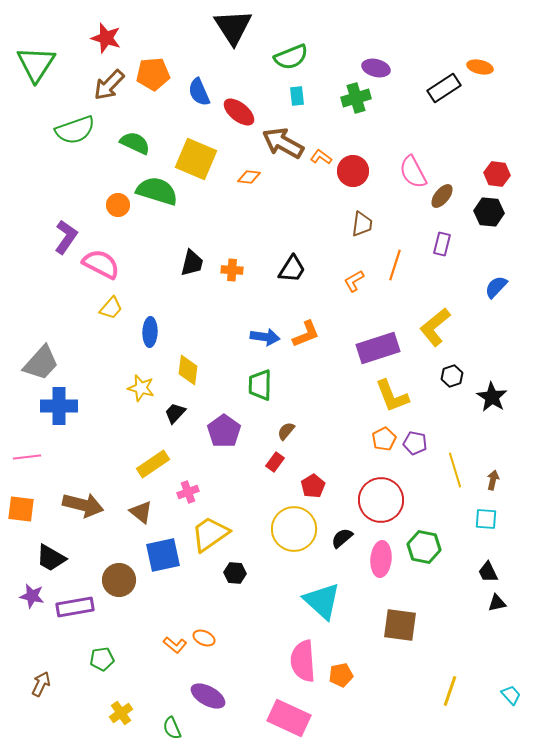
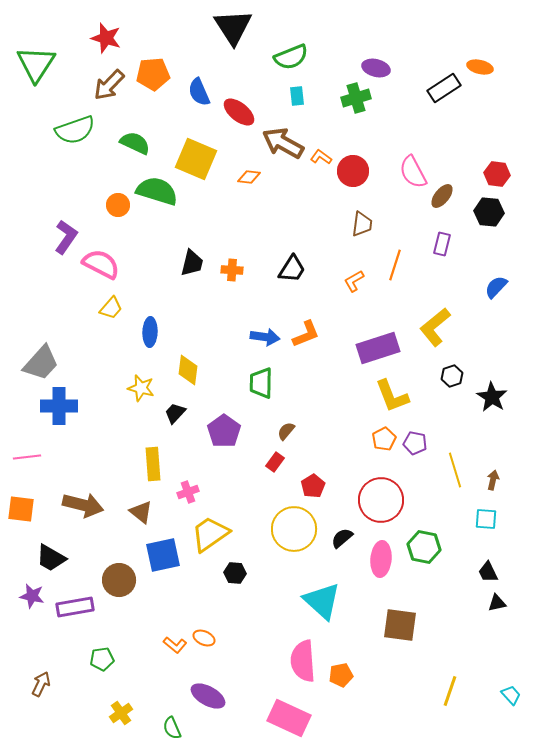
green trapezoid at (260, 385): moved 1 px right, 2 px up
yellow rectangle at (153, 464): rotated 60 degrees counterclockwise
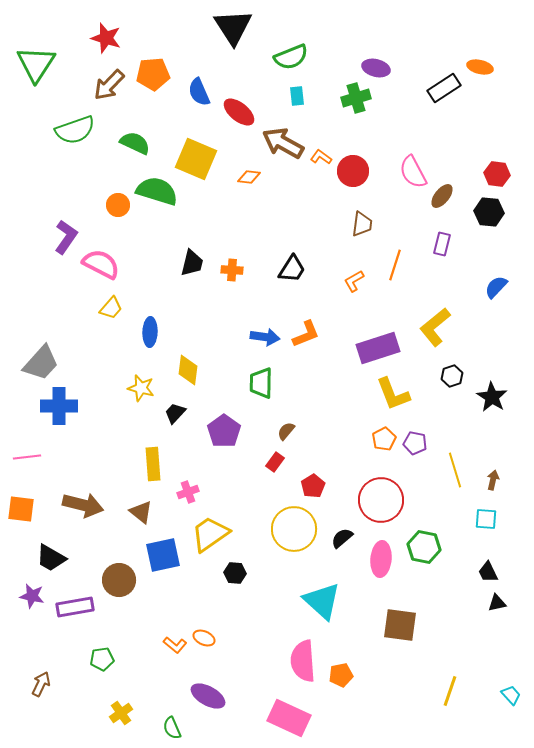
yellow L-shape at (392, 396): moved 1 px right, 2 px up
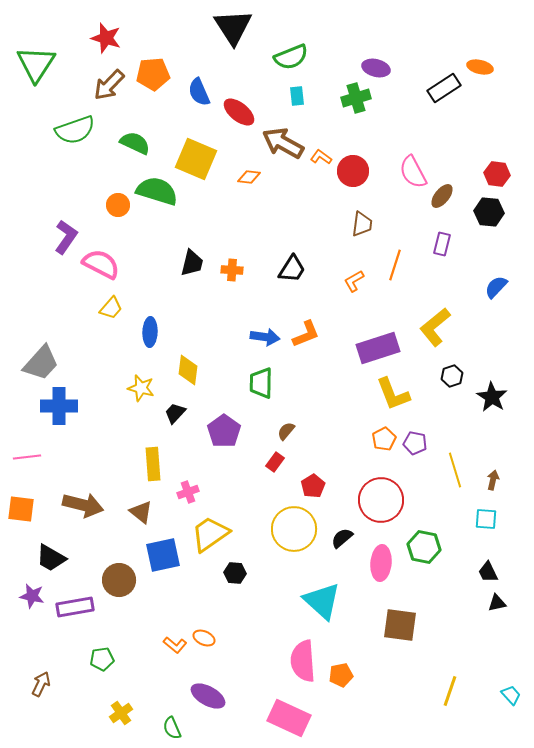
pink ellipse at (381, 559): moved 4 px down
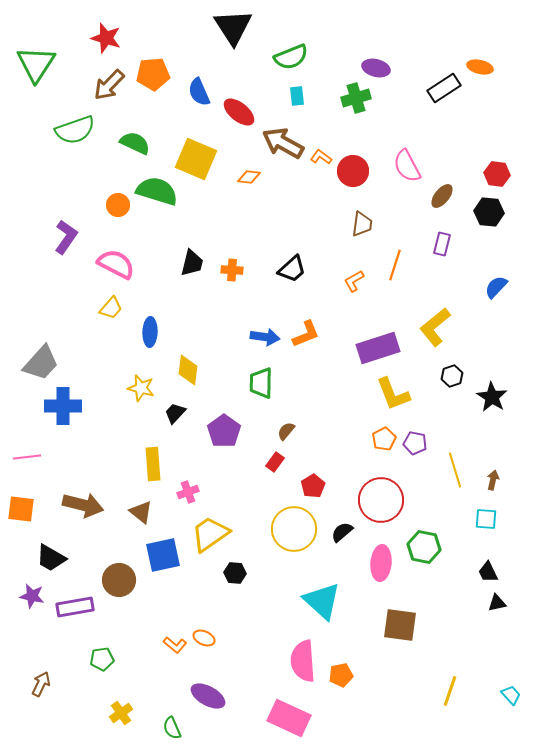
pink semicircle at (413, 172): moved 6 px left, 6 px up
pink semicircle at (101, 264): moved 15 px right
black trapezoid at (292, 269): rotated 16 degrees clockwise
blue cross at (59, 406): moved 4 px right
black semicircle at (342, 538): moved 6 px up
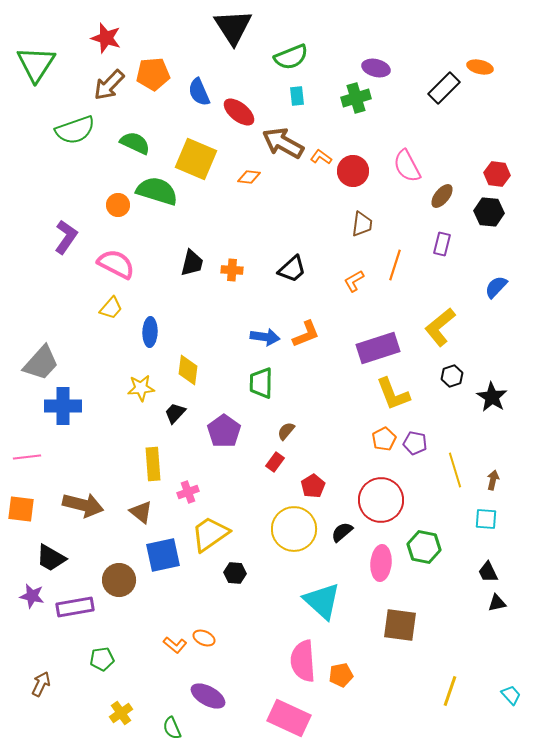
black rectangle at (444, 88): rotated 12 degrees counterclockwise
yellow L-shape at (435, 327): moved 5 px right
yellow star at (141, 388): rotated 20 degrees counterclockwise
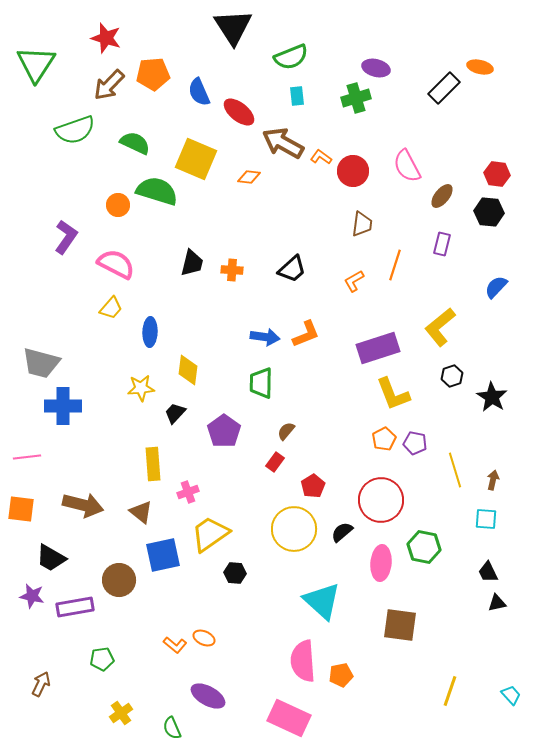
gray trapezoid at (41, 363): rotated 63 degrees clockwise
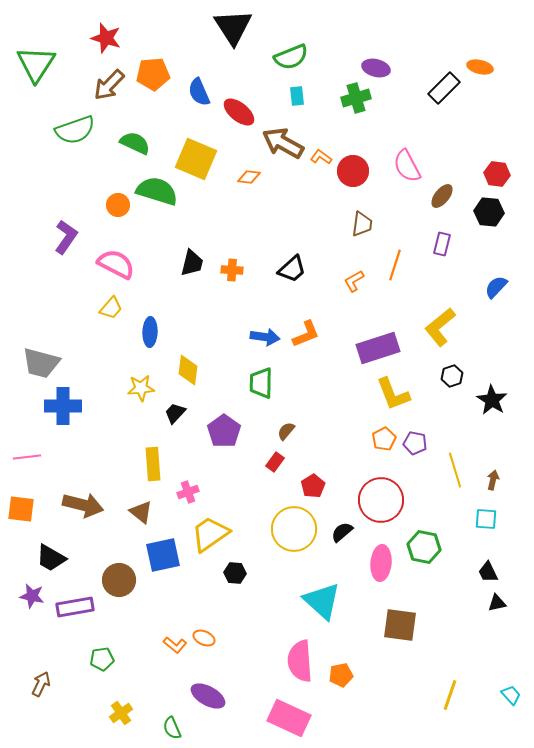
black star at (492, 397): moved 3 px down
pink semicircle at (303, 661): moved 3 px left
yellow line at (450, 691): moved 4 px down
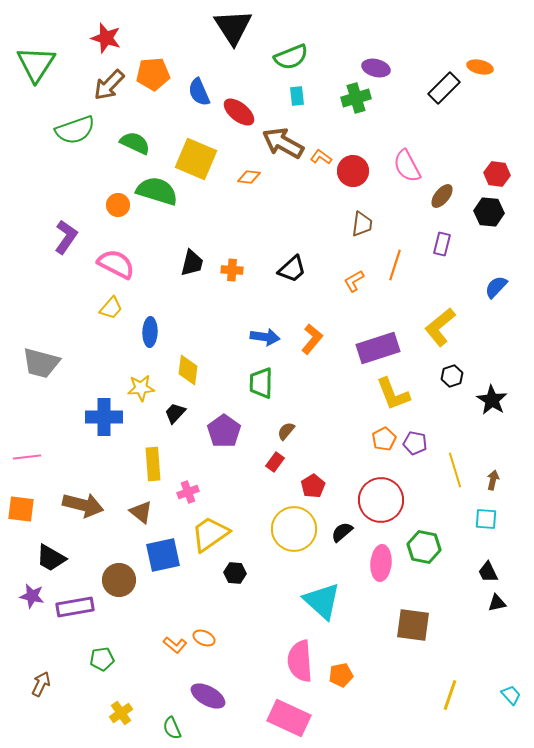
orange L-shape at (306, 334): moved 6 px right, 5 px down; rotated 28 degrees counterclockwise
blue cross at (63, 406): moved 41 px right, 11 px down
brown square at (400, 625): moved 13 px right
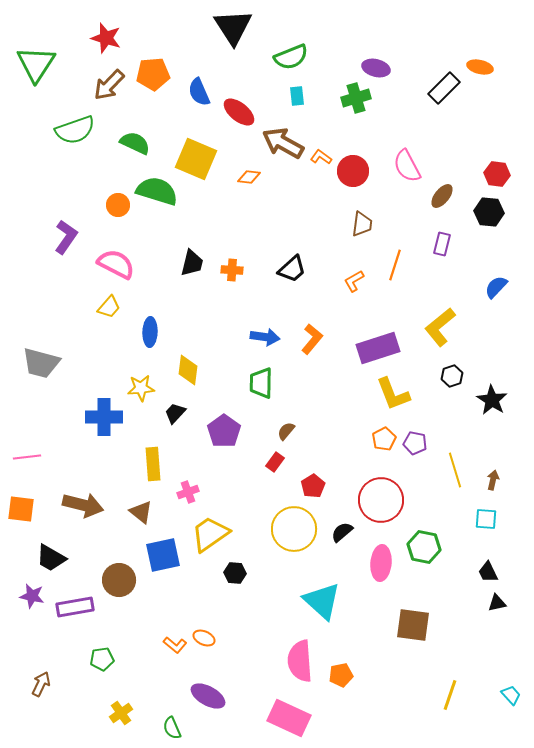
yellow trapezoid at (111, 308): moved 2 px left, 1 px up
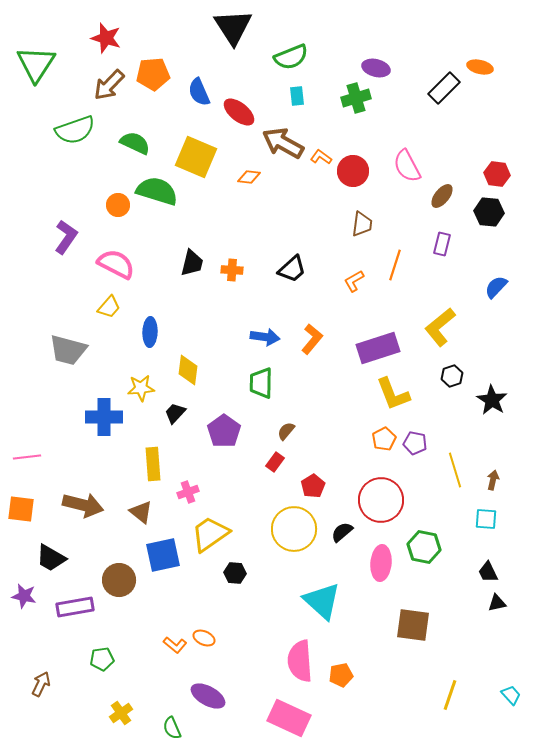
yellow square at (196, 159): moved 2 px up
gray trapezoid at (41, 363): moved 27 px right, 13 px up
purple star at (32, 596): moved 8 px left
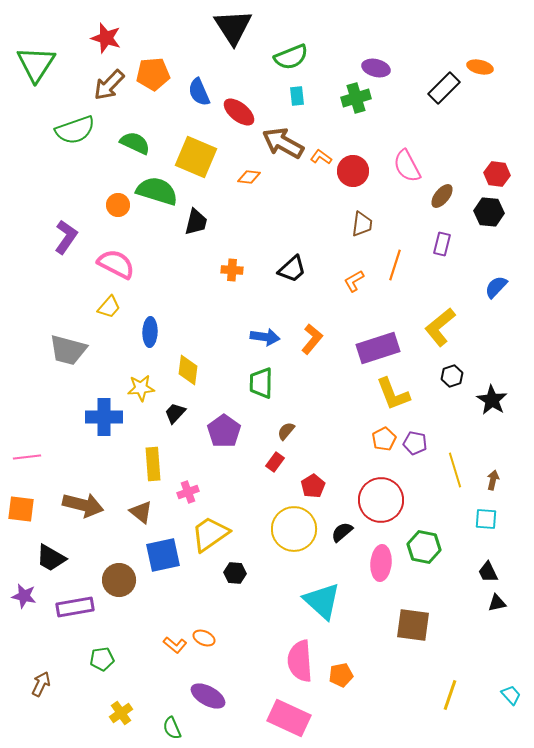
black trapezoid at (192, 263): moved 4 px right, 41 px up
